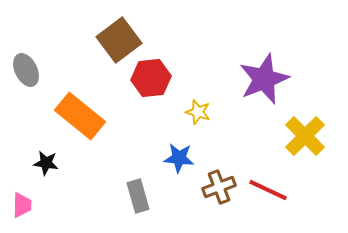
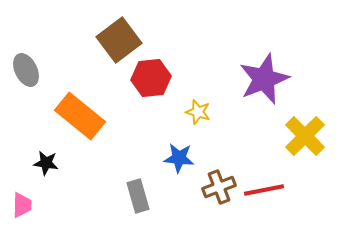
red line: moved 4 px left; rotated 36 degrees counterclockwise
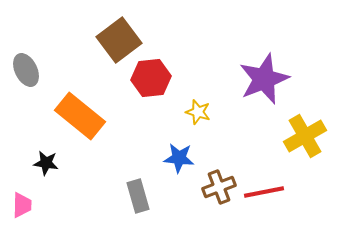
yellow cross: rotated 15 degrees clockwise
red line: moved 2 px down
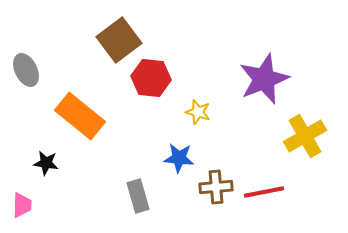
red hexagon: rotated 12 degrees clockwise
brown cross: moved 3 px left; rotated 16 degrees clockwise
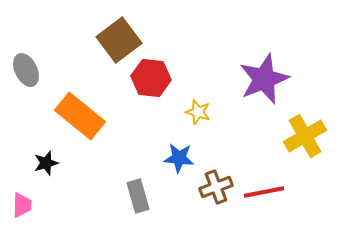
black star: rotated 25 degrees counterclockwise
brown cross: rotated 16 degrees counterclockwise
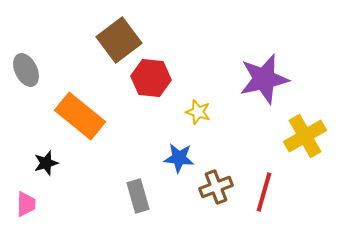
purple star: rotated 9 degrees clockwise
red line: rotated 63 degrees counterclockwise
pink trapezoid: moved 4 px right, 1 px up
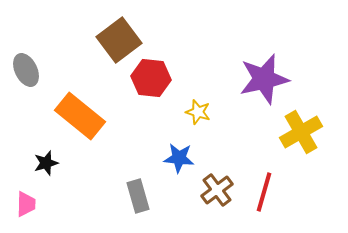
yellow cross: moved 4 px left, 4 px up
brown cross: moved 1 px right, 3 px down; rotated 16 degrees counterclockwise
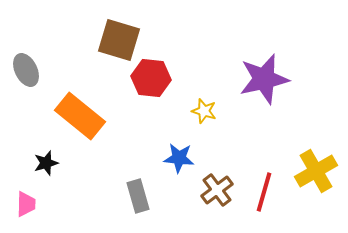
brown square: rotated 36 degrees counterclockwise
yellow star: moved 6 px right, 1 px up
yellow cross: moved 15 px right, 39 px down
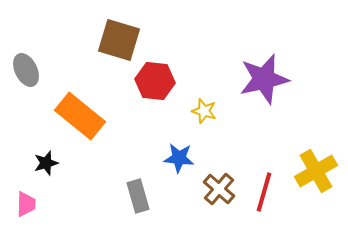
red hexagon: moved 4 px right, 3 px down
brown cross: moved 2 px right, 1 px up; rotated 12 degrees counterclockwise
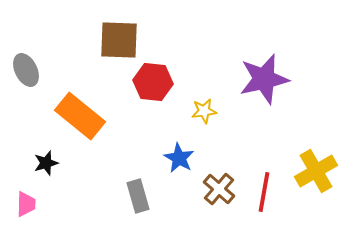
brown square: rotated 15 degrees counterclockwise
red hexagon: moved 2 px left, 1 px down
yellow star: rotated 25 degrees counterclockwise
blue star: rotated 24 degrees clockwise
red line: rotated 6 degrees counterclockwise
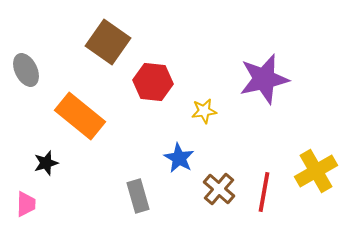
brown square: moved 11 px left, 2 px down; rotated 33 degrees clockwise
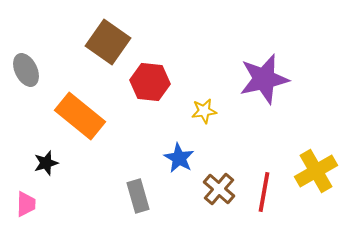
red hexagon: moved 3 px left
